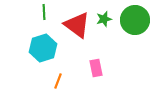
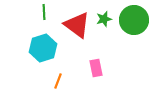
green circle: moved 1 px left
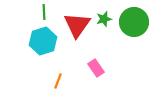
green circle: moved 2 px down
red triangle: rotated 28 degrees clockwise
cyan hexagon: moved 7 px up
pink rectangle: rotated 24 degrees counterclockwise
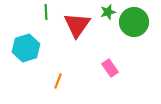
green line: moved 2 px right
green star: moved 4 px right, 7 px up
cyan hexagon: moved 17 px left, 7 px down
pink rectangle: moved 14 px right
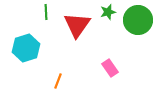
green circle: moved 4 px right, 2 px up
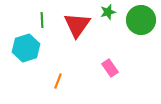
green line: moved 4 px left, 8 px down
green circle: moved 3 px right
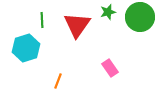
green circle: moved 1 px left, 3 px up
